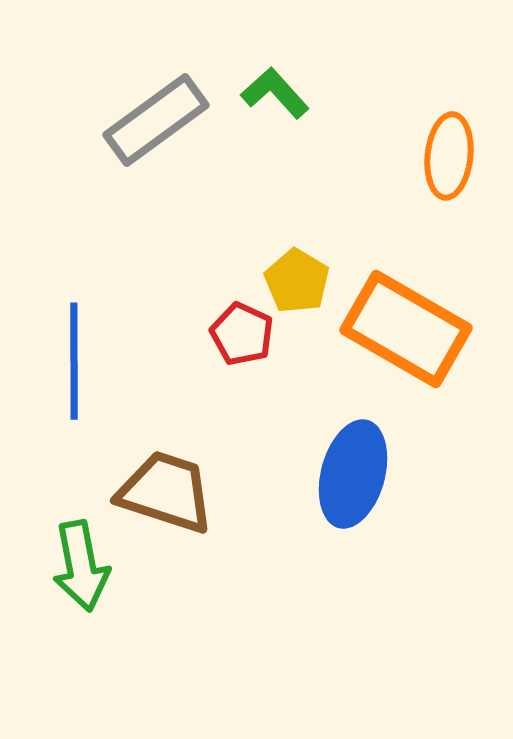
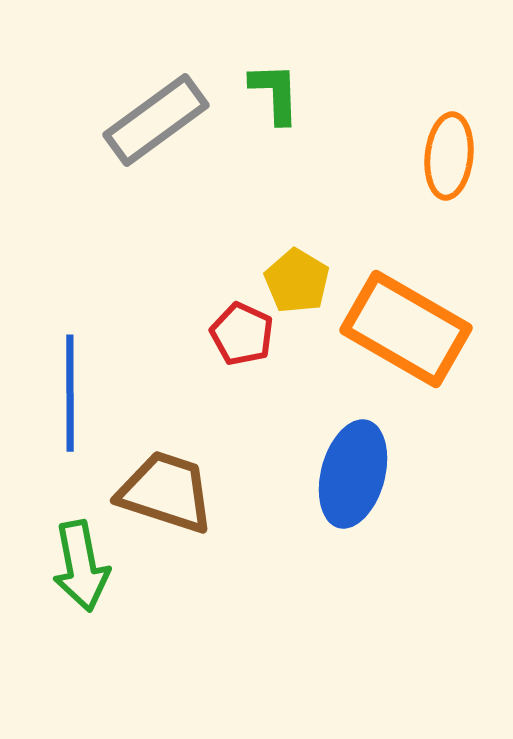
green L-shape: rotated 40 degrees clockwise
blue line: moved 4 px left, 32 px down
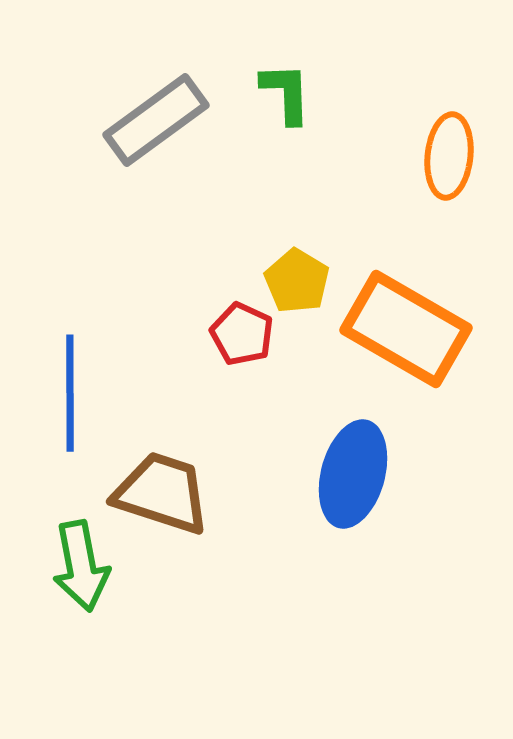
green L-shape: moved 11 px right
brown trapezoid: moved 4 px left, 1 px down
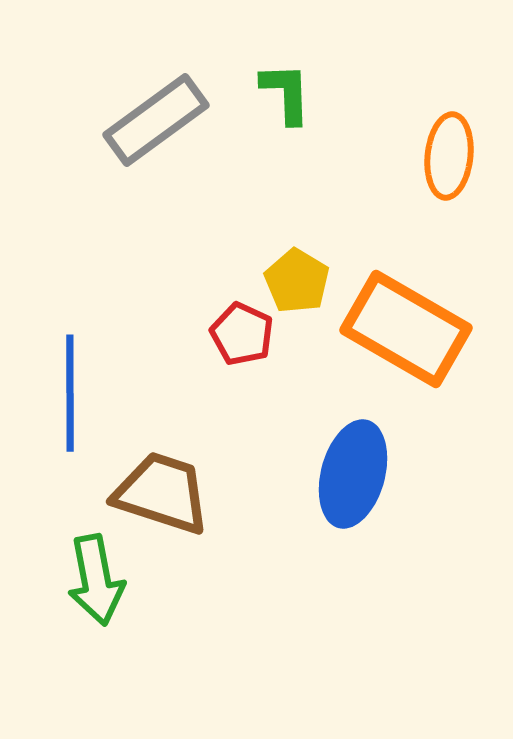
green arrow: moved 15 px right, 14 px down
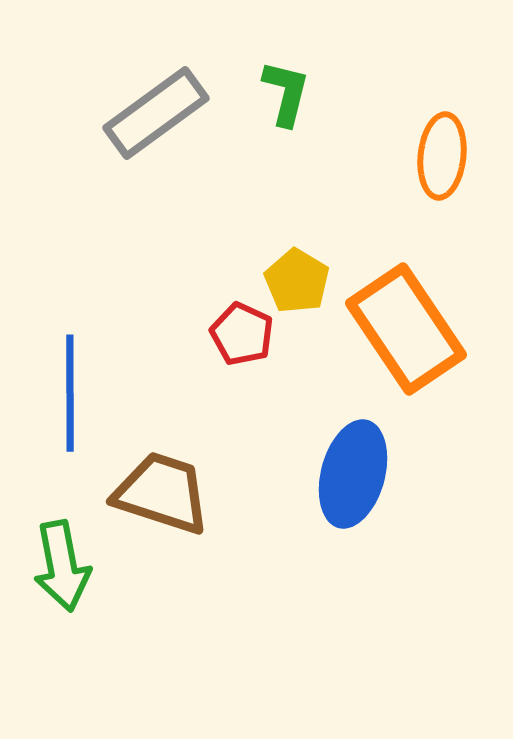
green L-shape: rotated 16 degrees clockwise
gray rectangle: moved 7 px up
orange ellipse: moved 7 px left
orange rectangle: rotated 26 degrees clockwise
green arrow: moved 34 px left, 14 px up
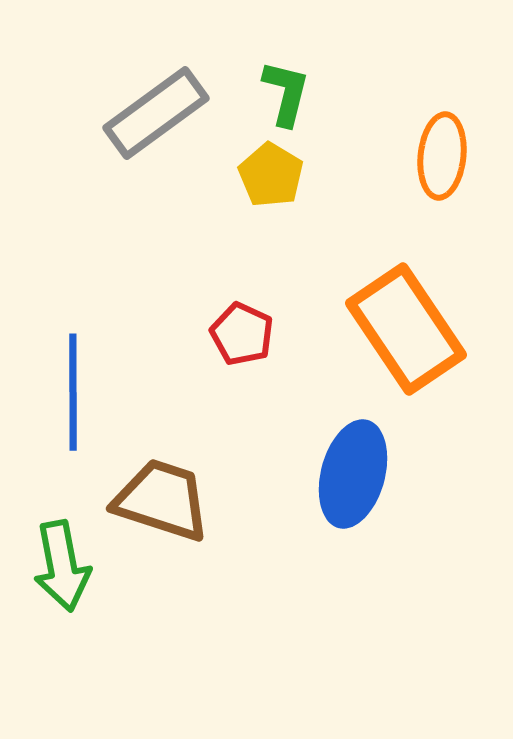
yellow pentagon: moved 26 px left, 106 px up
blue line: moved 3 px right, 1 px up
brown trapezoid: moved 7 px down
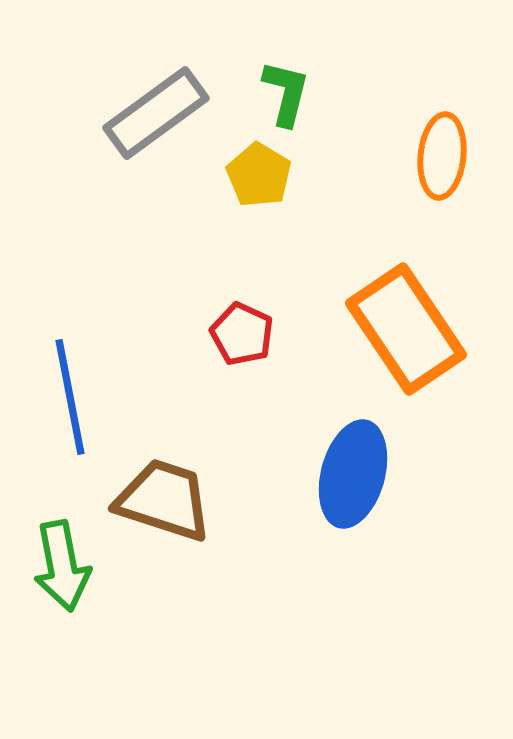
yellow pentagon: moved 12 px left
blue line: moved 3 px left, 5 px down; rotated 11 degrees counterclockwise
brown trapezoid: moved 2 px right
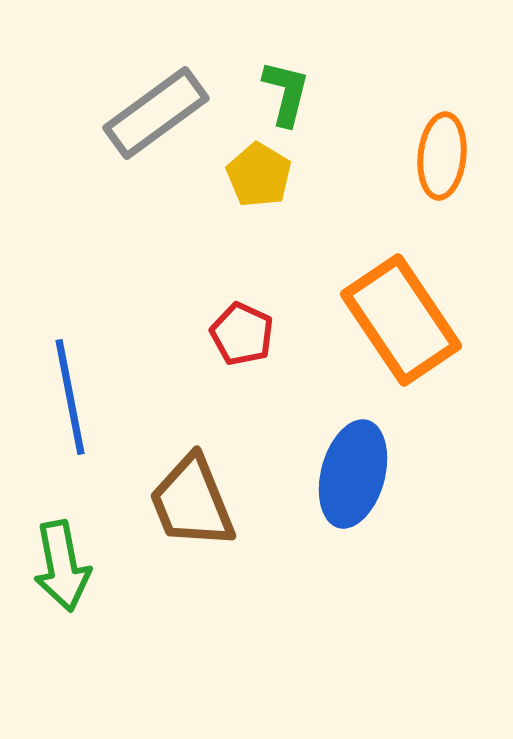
orange rectangle: moved 5 px left, 9 px up
brown trapezoid: moved 28 px right, 2 px down; rotated 130 degrees counterclockwise
